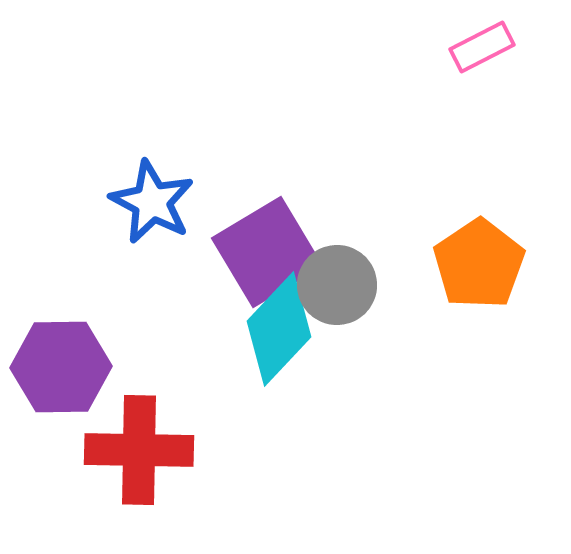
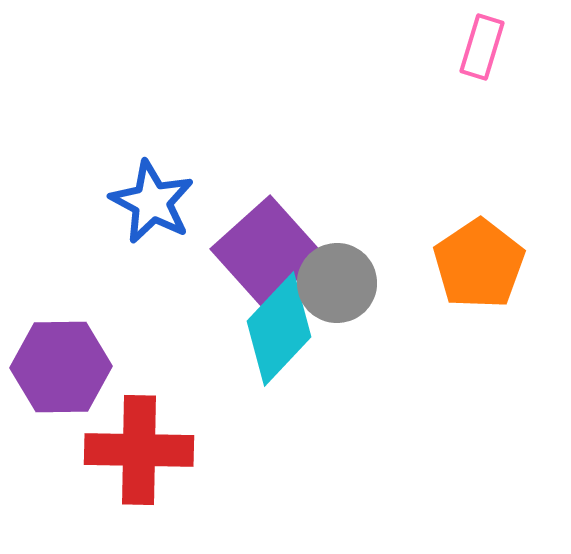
pink rectangle: rotated 46 degrees counterclockwise
purple square: rotated 11 degrees counterclockwise
gray circle: moved 2 px up
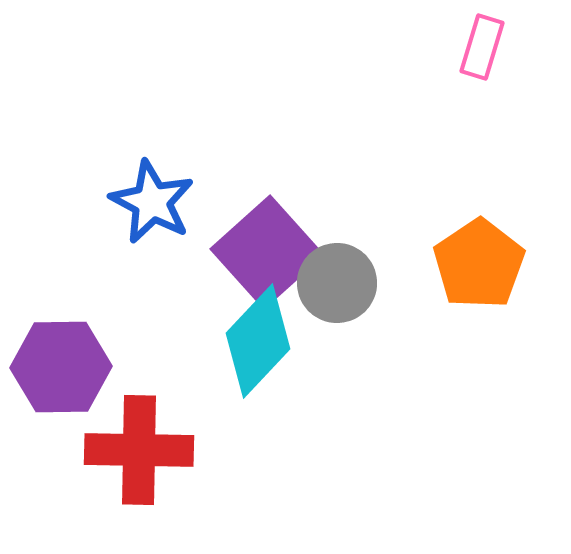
cyan diamond: moved 21 px left, 12 px down
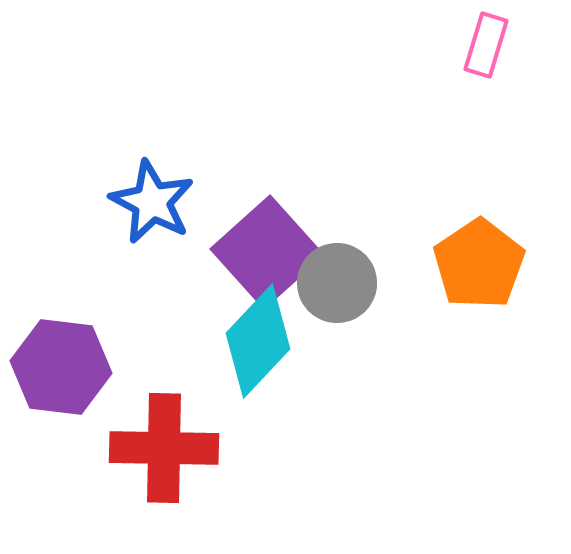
pink rectangle: moved 4 px right, 2 px up
purple hexagon: rotated 8 degrees clockwise
red cross: moved 25 px right, 2 px up
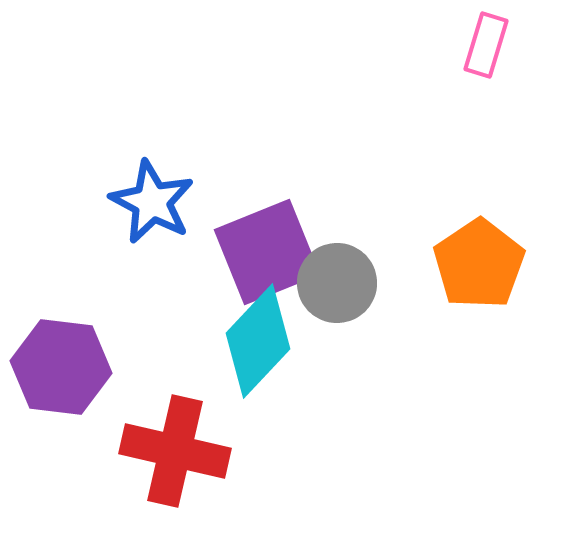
purple square: rotated 20 degrees clockwise
red cross: moved 11 px right, 3 px down; rotated 12 degrees clockwise
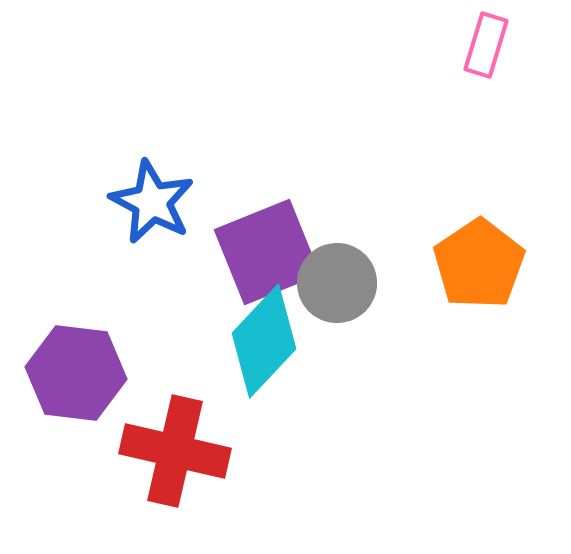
cyan diamond: moved 6 px right
purple hexagon: moved 15 px right, 6 px down
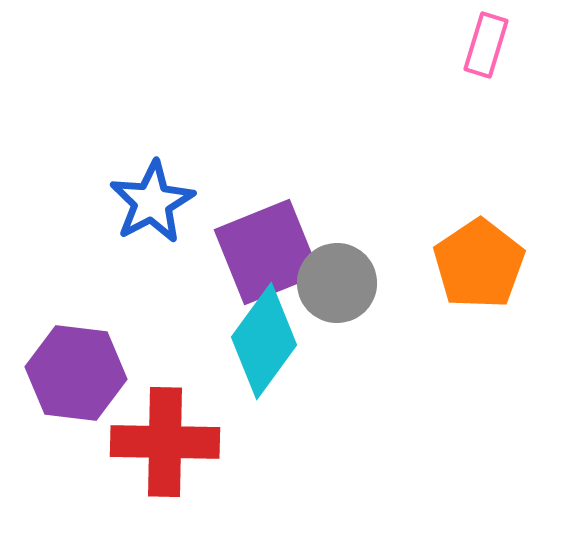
blue star: rotated 16 degrees clockwise
cyan diamond: rotated 7 degrees counterclockwise
red cross: moved 10 px left, 9 px up; rotated 12 degrees counterclockwise
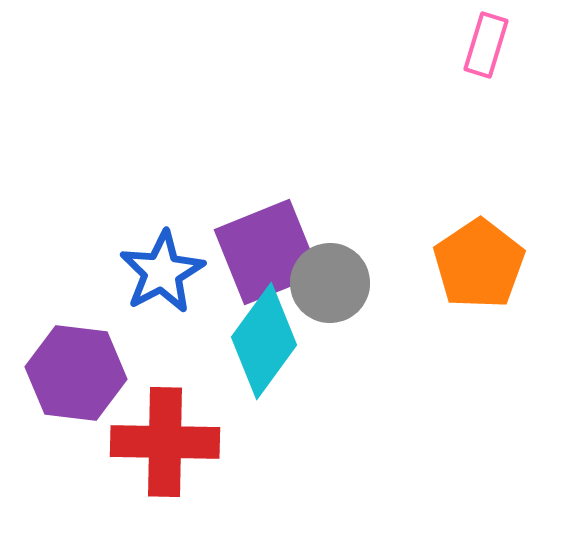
blue star: moved 10 px right, 70 px down
gray circle: moved 7 px left
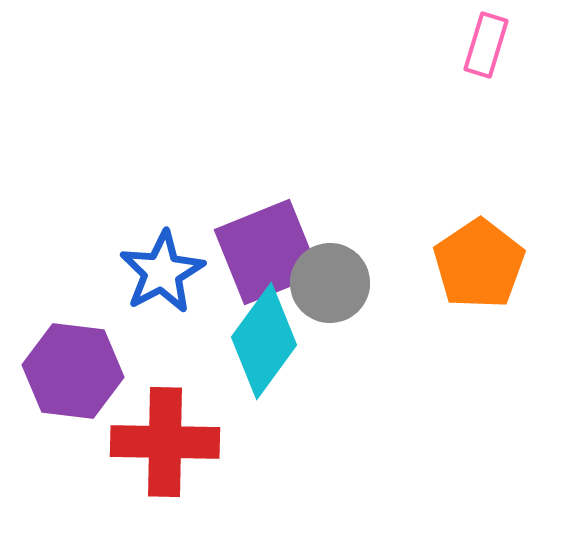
purple hexagon: moved 3 px left, 2 px up
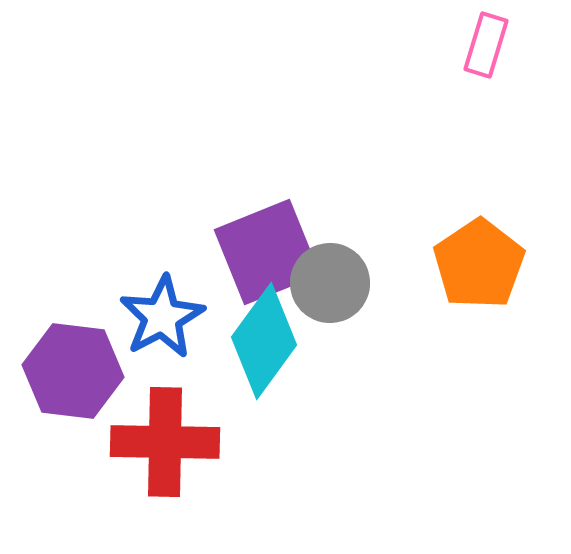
blue star: moved 45 px down
